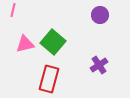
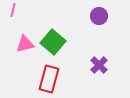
purple circle: moved 1 px left, 1 px down
purple cross: rotated 12 degrees counterclockwise
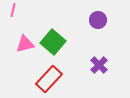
purple circle: moved 1 px left, 4 px down
red rectangle: rotated 28 degrees clockwise
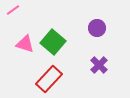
pink line: rotated 40 degrees clockwise
purple circle: moved 1 px left, 8 px down
pink triangle: rotated 30 degrees clockwise
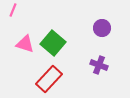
pink line: rotated 32 degrees counterclockwise
purple circle: moved 5 px right
green square: moved 1 px down
purple cross: rotated 24 degrees counterclockwise
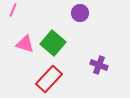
purple circle: moved 22 px left, 15 px up
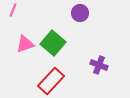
pink triangle: rotated 36 degrees counterclockwise
red rectangle: moved 2 px right, 2 px down
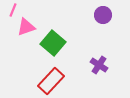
purple circle: moved 23 px right, 2 px down
pink triangle: moved 1 px right, 17 px up
purple cross: rotated 12 degrees clockwise
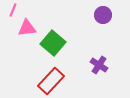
pink triangle: moved 1 px right, 1 px down; rotated 12 degrees clockwise
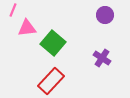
purple circle: moved 2 px right
purple cross: moved 3 px right, 7 px up
